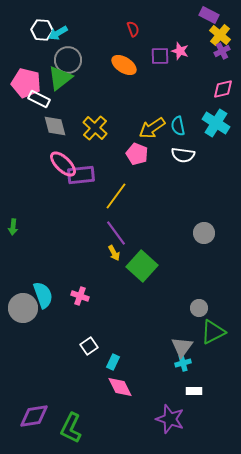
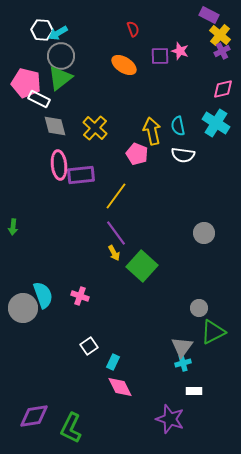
gray circle at (68, 60): moved 7 px left, 4 px up
yellow arrow at (152, 128): moved 3 px down; rotated 112 degrees clockwise
pink ellipse at (63, 164): moved 4 px left, 1 px down; rotated 40 degrees clockwise
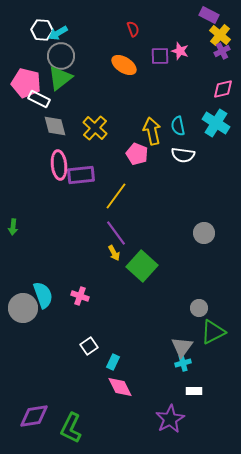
purple star at (170, 419): rotated 24 degrees clockwise
